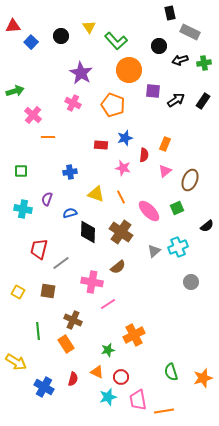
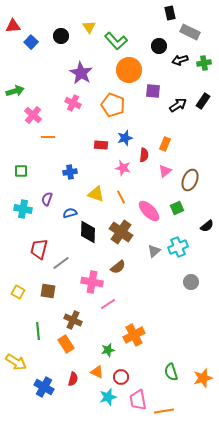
black arrow at (176, 100): moved 2 px right, 5 px down
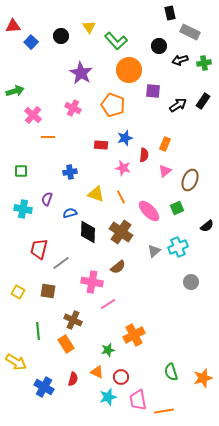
pink cross at (73, 103): moved 5 px down
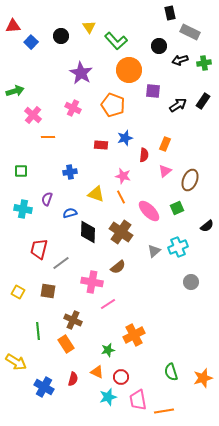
pink star at (123, 168): moved 8 px down
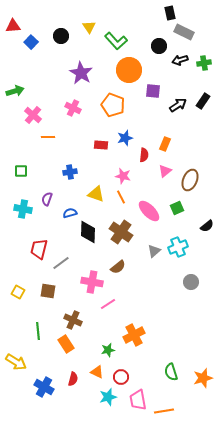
gray rectangle at (190, 32): moved 6 px left
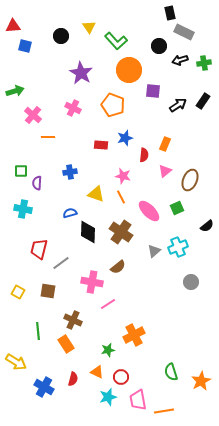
blue square at (31, 42): moved 6 px left, 4 px down; rotated 32 degrees counterclockwise
purple semicircle at (47, 199): moved 10 px left, 16 px up; rotated 16 degrees counterclockwise
orange star at (203, 378): moved 2 px left, 3 px down; rotated 12 degrees counterclockwise
